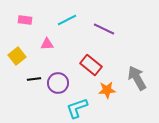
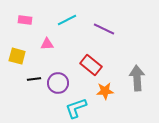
yellow square: rotated 36 degrees counterclockwise
gray arrow: rotated 25 degrees clockwise
orange star: moved 2 px left, 1 px down
cyan L-shape: moved 1 px left
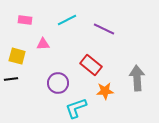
pink triangle: moved 4 px left
black line: moved 23 px left
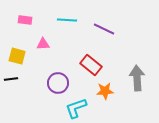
cyan line: rotated 30 degrees clockwise
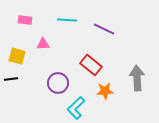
cyan L-shape: rotated 25 degrees counterclockwise
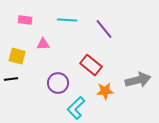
purple line: rotated 25 degrees clockwise
gray arrow: moved 1 px right, 2 px down; rotated 80 degrees clockwise
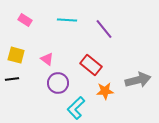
pink rectangle: rotated 24 degrees clockwise
pink triangle: moved 4 px right, 15 px down; rotated 40 degrees clockwise
yellow square: moved 1 px left, 1 px up
black line: moved 1 px right
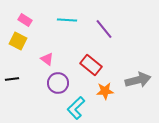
yellow square: moved 2 px right, 14 px up; rotated 12 degrees clockwise
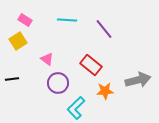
yellow square: rotated 30 degrees clockwise
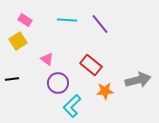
purple line: moved 4 px left, 5 px up
cyan L-shape: moved 4 px left, 2 px up
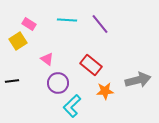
pink rectangle: moved 4 px right, 4 px down
black line: moved 2 px down
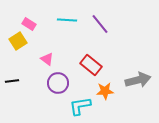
cyan L-shape: moved 8 px right; rotated 35 degrees clockwise
